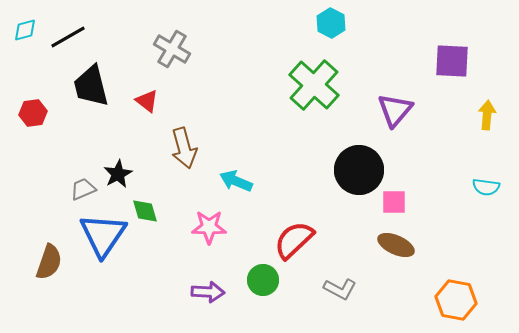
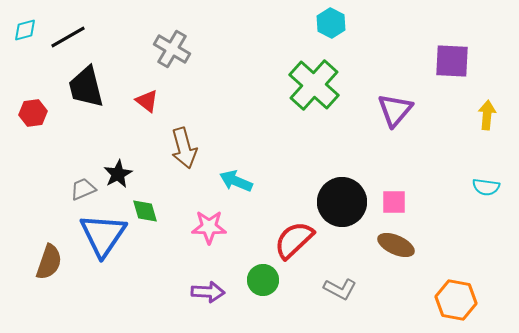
black trapezoid: moved 5 px left, 1 px down
black circle: moved 17 px left, 32 px down
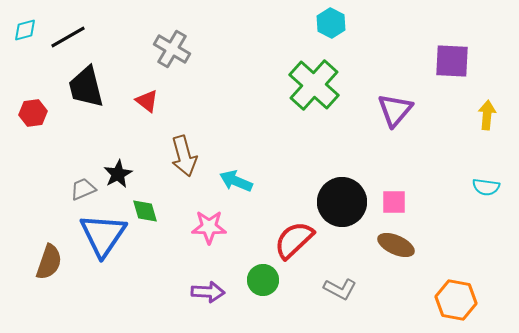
brown arrow: moved 8 px down
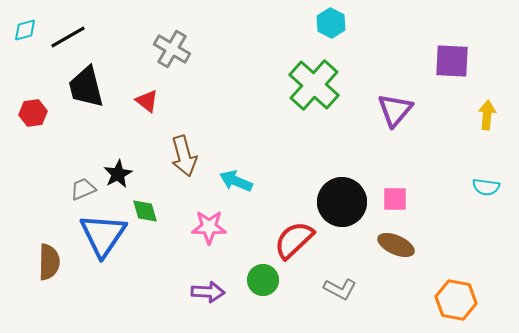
pink square: moved 1 px right, 3 px up
brown semicircle: rotated 18 degrees counterclockwise
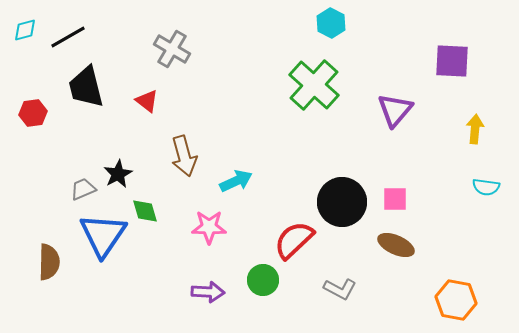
yellow arrow: moved 12 px left, 14 px down
cyan arrow: rotated 132 degrees clockwise
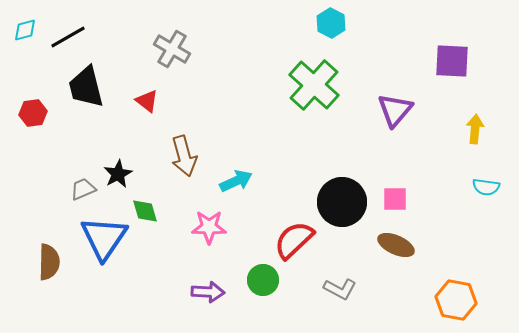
blue triangle: moved 1 px right, 3 px down
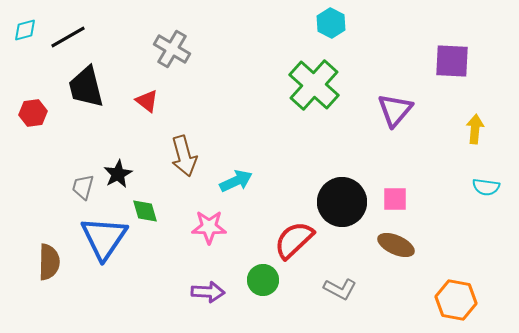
gray trapezoid: moved 2 px up; rotated 52 degrees counterclockwise
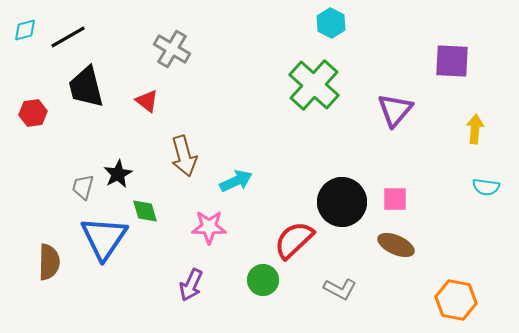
purple arrow: moved 17 px left, 7 px up; rotated 112 degrees clockwise
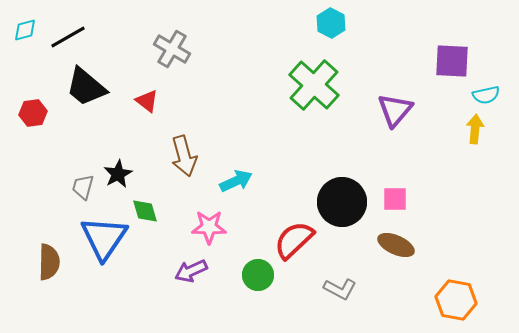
black trapezoid: rotated 36 degrees counterclockwise
cyan semicircle: moved 92 px up; rotated 20 degrees counterclockwise
green circle: moved 5 px left, 5 px up
purple arrow: moved 14 px up; rotated 40 degrees clockwise
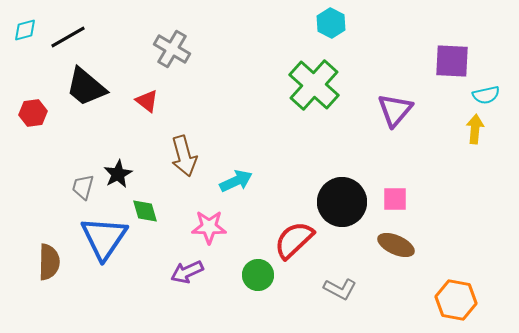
purple arrow: moved 4 px left, 1 px down
